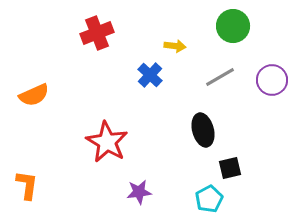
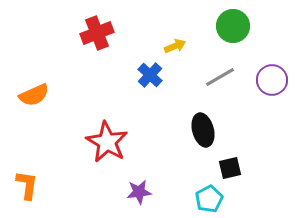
yellow arrow: rotated 30 degrees counterclockwise
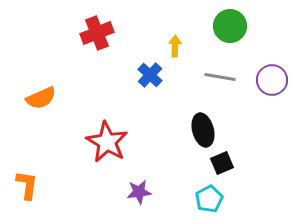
green circle: moved 3 px left
yellow arrow: rotated 65 degrees counterclockwise
gray line: rotated 40 degrees clockwise
orange semicircle: moved 7 px right, 3 px down
black square: moved 8 px left, 5 px up; rotated 10 degrees counterclockwise
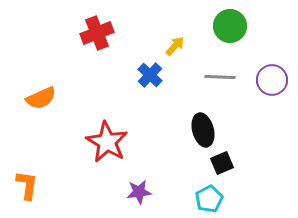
yellow arrow: rotated 40 degrees clockwise
gray line: rotated 8 degrees counterclockwise
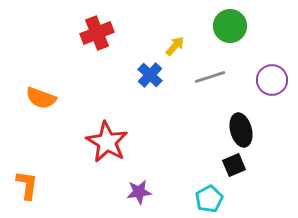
gray line: moved 10 px left; rotated 20 degrees counterclockwise
orange semicircle: rotated 44 degrees clockwise
black ellipse: moved 38 px right
black square: moved 12 px right, 2 px down
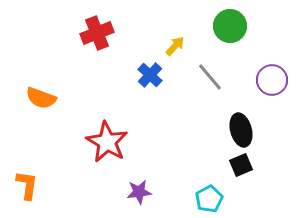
gray line: rotated 68 degrees clockwise
black square: moved 7 px right
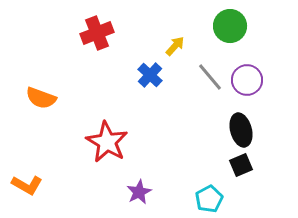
purple circle: moved 25 px left
orange L-shape: rotated 112 degrees clockwise
purple star: rotated 20 degrees counterclockwise
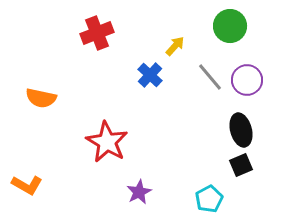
orange semicircle: rotated 8 degrees counterclockwise
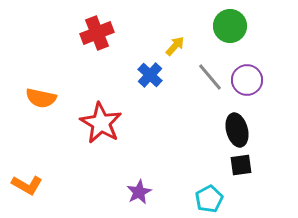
black ellipse: moved 4 px left
red star: moved 6 px left, 19 px up
black square: rotated 15 degrees clockwise
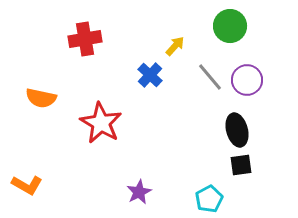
red cross: moved 12 px left, 6 px down; rotated 12 degrees clockwise
